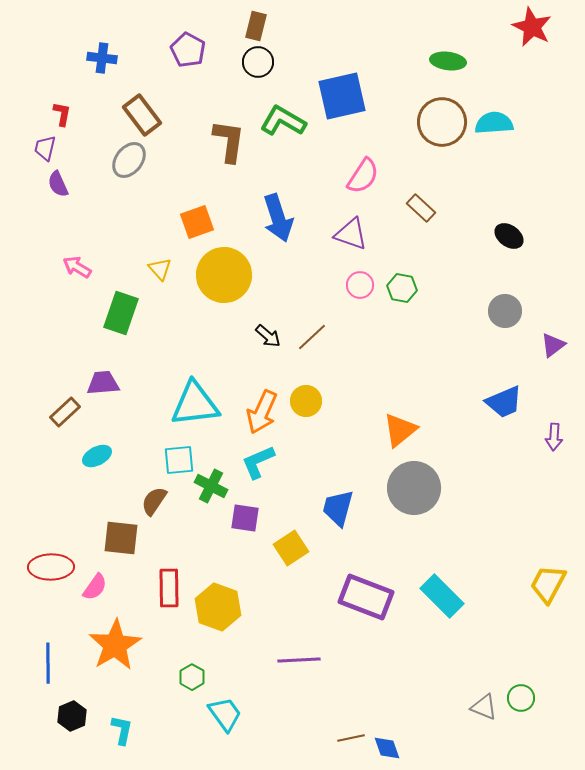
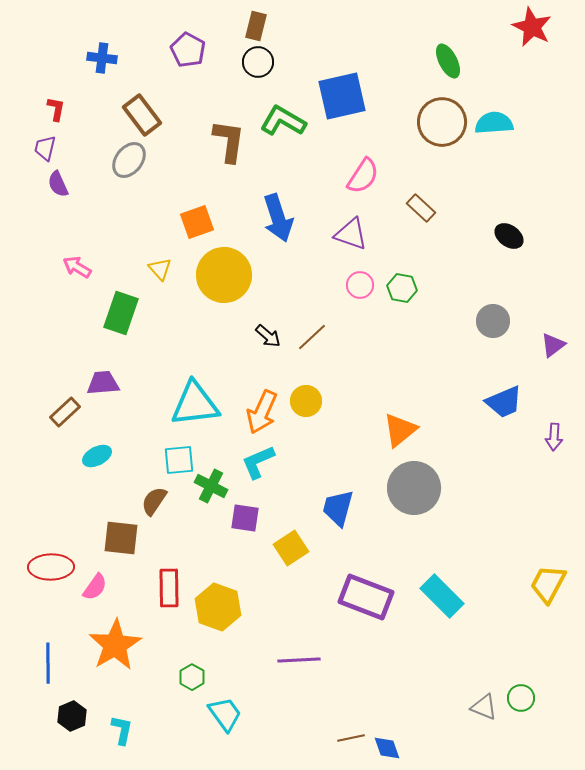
green ellipse at (448, 61): rotated 56 degrees clockwise
red L-shape at (62, 114): moved 6 px left, 5 px up
gray circle at (505, 311): moved 12 px left, 10 px down
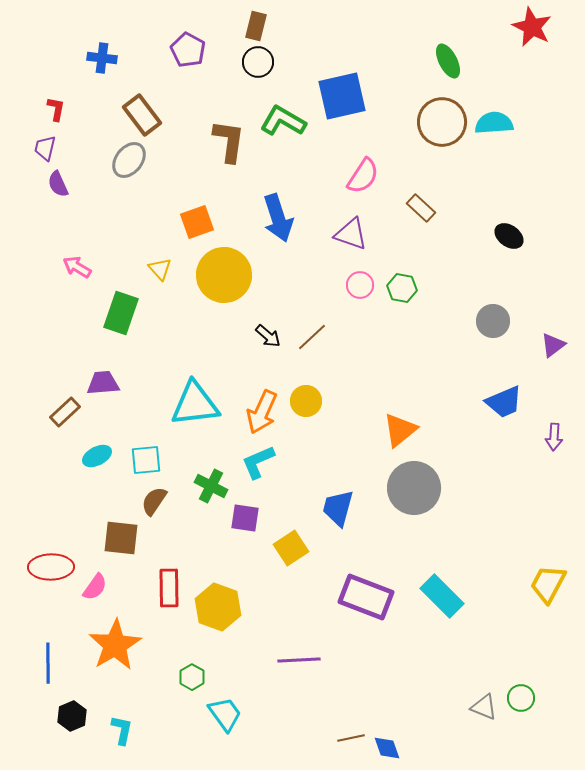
cyan square at (179, 460): moved 33 px left
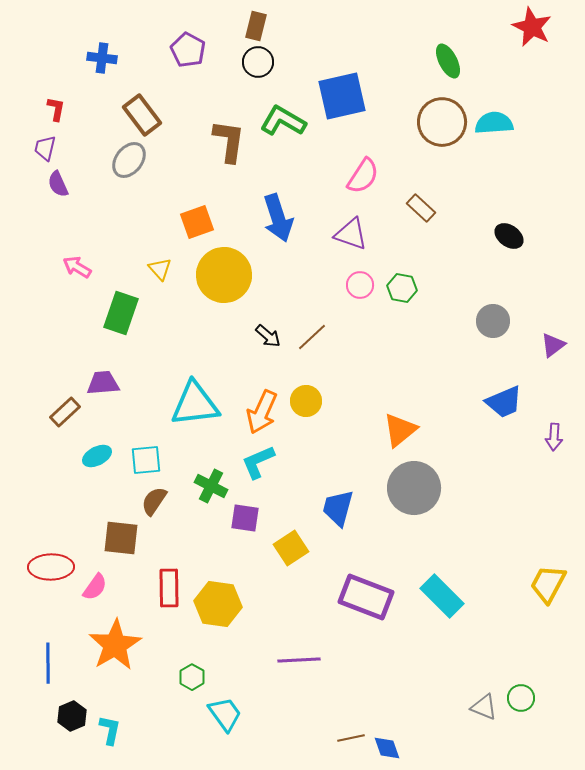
yellow hexagon at (218, 607): moved 3 px up; rotated 12 degrees counterclockwise
cyan L-shape at (122, 730): moved 12 px left
